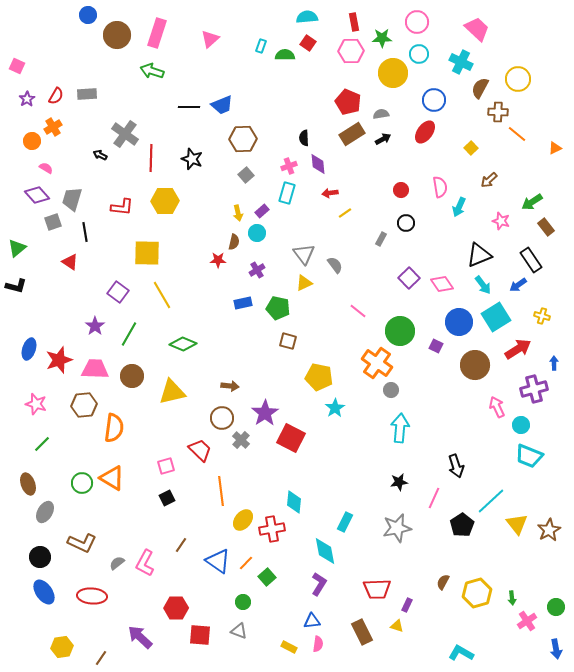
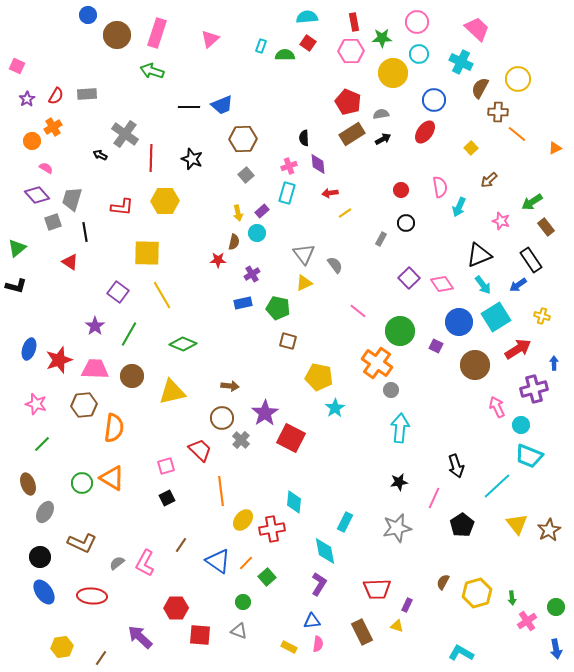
purple cross at (257, 270): moved 5 px left, 4 px down
cyan line at (491, 501): moved 6 px right, 15 px up
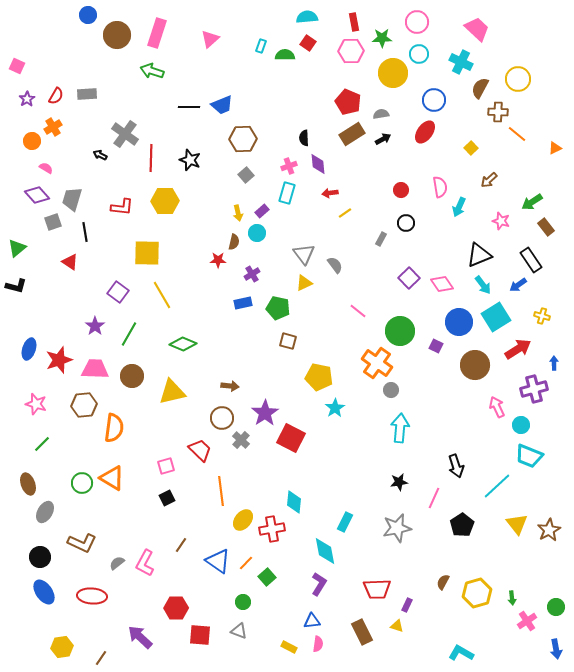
black star at (192, 159): moved 2 px left, 1 px down
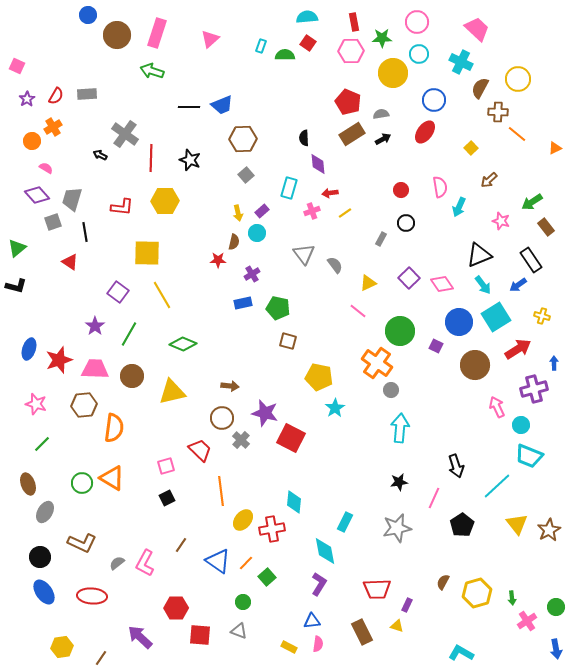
pink cross at (289, 166): moved 23 px right, 45 px down
cyan rectangle at (287, 193): moved 2 px right, 5 px up
yellow triangle at (304, 283): moved 64 px right
purple star at (265, 413): rotated 24 degrees counterclockwise
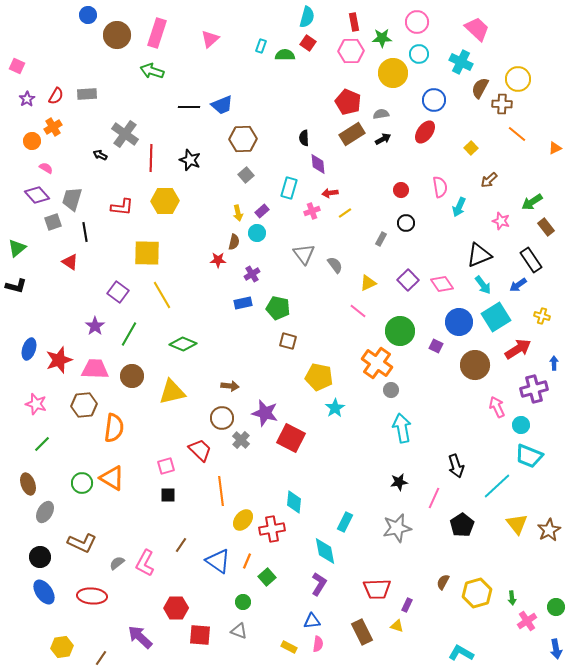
cyan semicircle at (307, 17): rotated 110 degrees clockwise
brown cross at (498, 112): moved 4 px right, 8 px up
purple square at (409, 278): moved 1 px left, 2 px down
cyan arrow at (400, 428): moved 2 px right; rotated 16 degrees counterclockwise
black square at (167, 498): moved 1 px right, 3 px up; rotated 28 degrees clockwise
orange line at (246, 563): moved 1 px right, 2 px up; rotated 21 degrees counterclockwise
